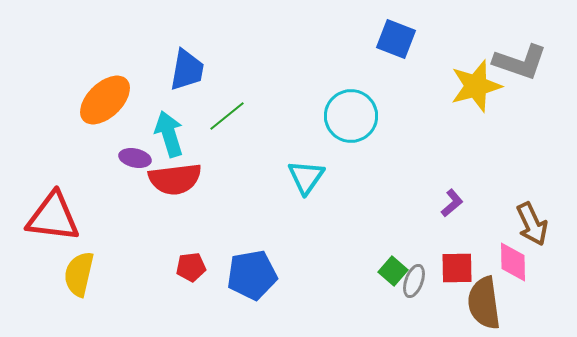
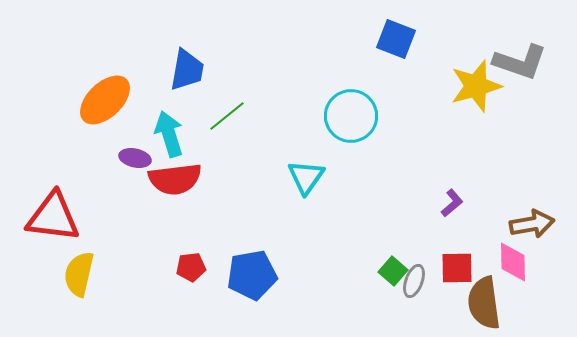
brown arrow: rotated 75 degrees counterclockwise
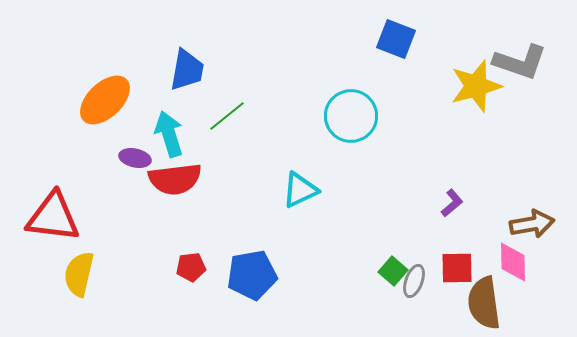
cyan triangle: moved 6 px left, 13 px down; rotated 30 degrees clockwise
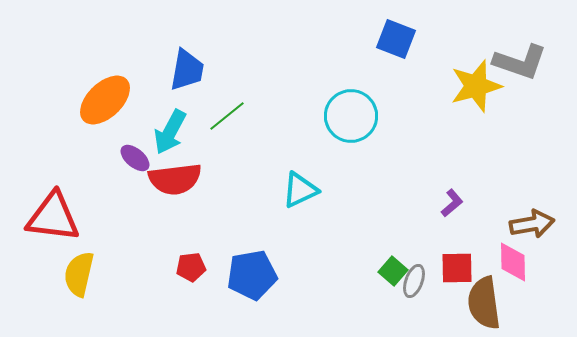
cyan arrow: moved 1 px right, 2 px up; rotated 135 degrees counterclockwise
purple ellipse: rotated 28 degrees clockwise
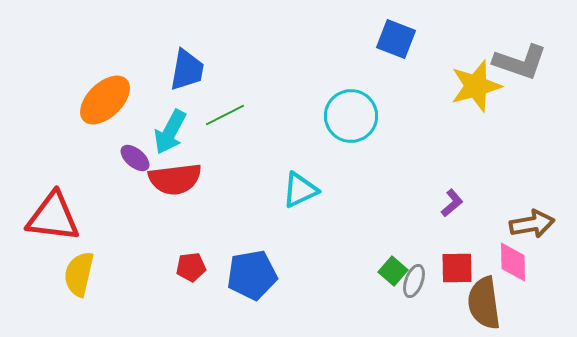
green line: moved 2 px left, 1 px up; rotated 12 degrees clockwise
